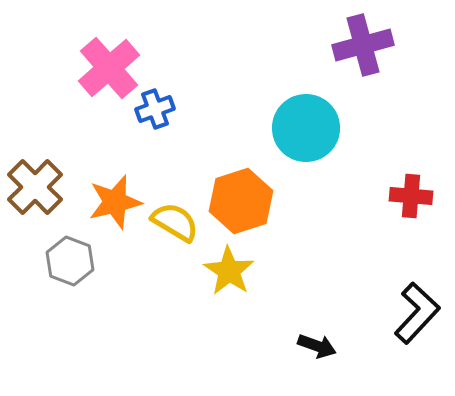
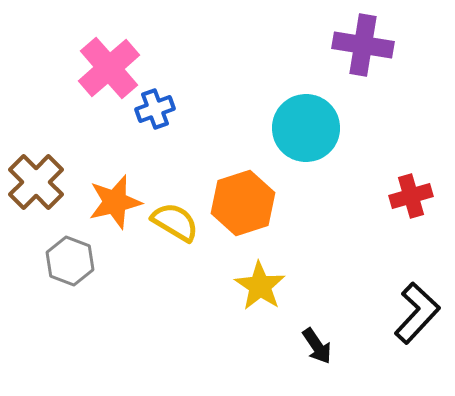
purple cross: rotated 24 degrees clockwise
brown cross: moved 1 px right, 5 px up
red cross: rotated 21 degrees counterclockwise
orange hexagon: moved 2 px right, 2 px down
yellow star: moved 31 px right, 15 px down
black arrow: rotated 36 degrees clockwise
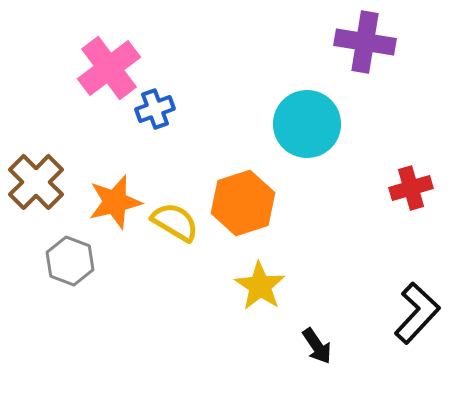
purple cross: moved 2 px right, 3 px up
pink cross: rotated 4 degrees clockwise
cyan circle: moved 1 px right, 4 px up
red cross: moved 8 px up
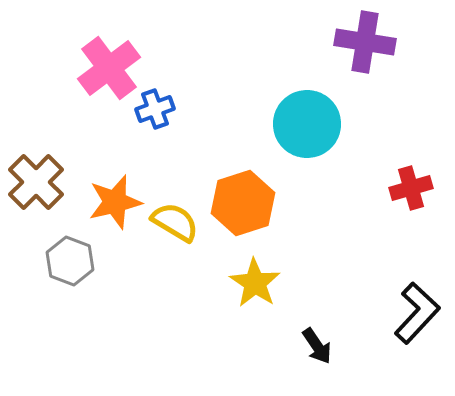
yellow star: moved 5 px left, 3 px up
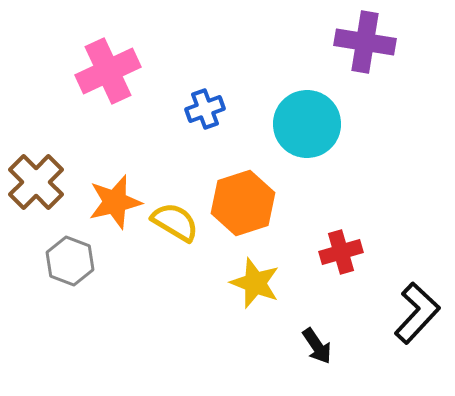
pink cross: moved 1 px left, 3 px down; rotated 12 degrees clockwise
blue cross: moved 50 px right
red cross: moved 70 px left, 64 px down
yellow star: rotated 12 degrees counterclockwise
